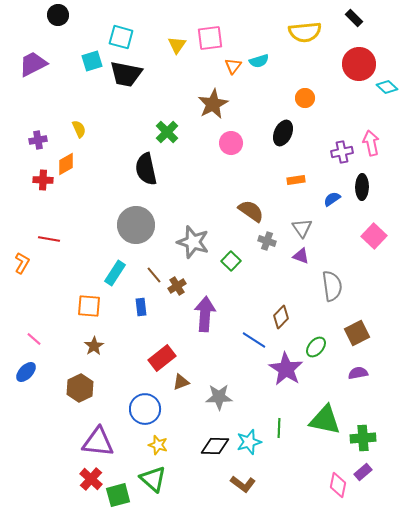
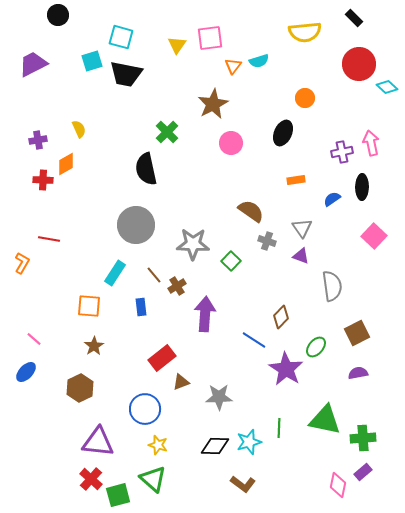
gray star at (193, 242): moved 2 px down; rotated 16 degrees counterclockwise
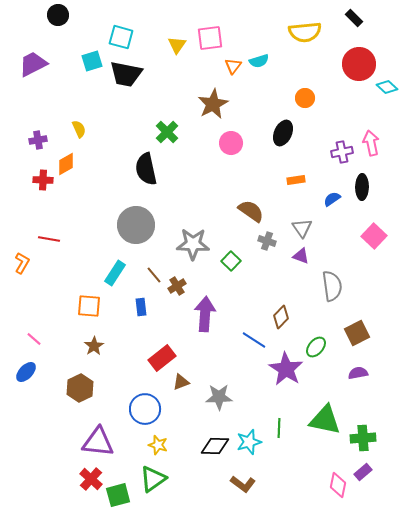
green triangle at (153, 479): rotated 44 degrees clockwise
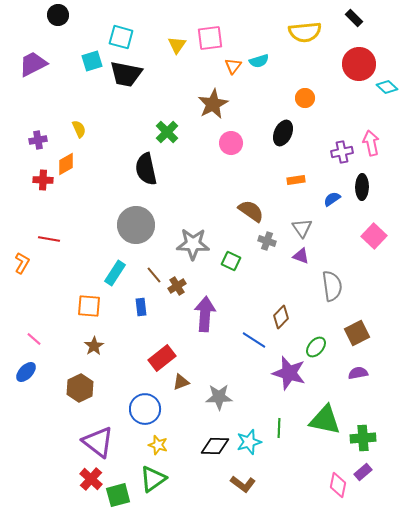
green square at (231, 261): rotated 18 degrees counterclockwise
purple star at (286, 369): moved 3 px right, 4 px down; rotated 16 degrees counterclockwise
purple triangle at (98, 442): rotated 32 degrees clockwise
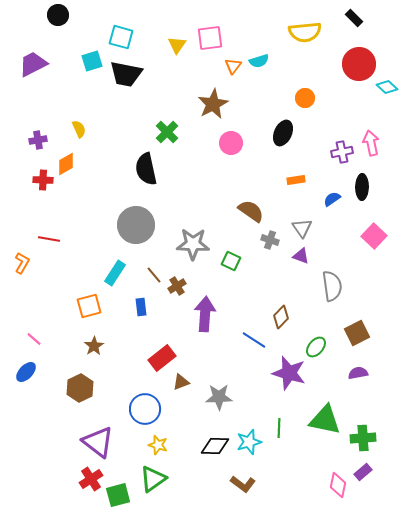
gray cross at (267, 241): moved 3 px right, 1 px up
orange square at (89, 306): rotated 20 degrees counterclockwise
red cross at (91, 479): rotated 15 degrees clockwise
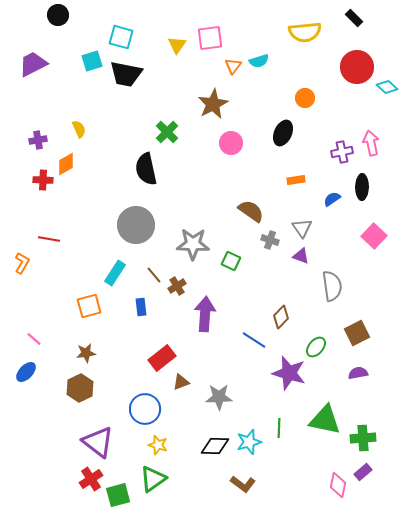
red circle at (359, 64): moved 2 px left, 3 px down
brown star at (94, 346): moved 8 px left, 7 px down; rotated 24 degrees clockwise
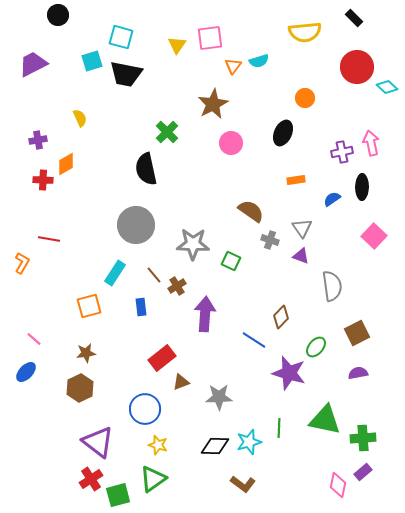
yellow semicircle at (79, 129): moved 1 px right, 11 px up
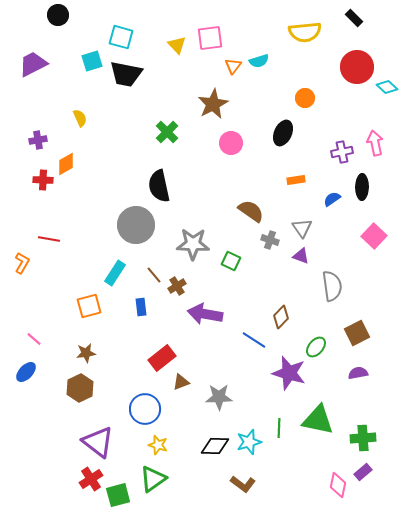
yellow triangle at (177, 45): rotated 18 degrees counterclockwise
pink arrow at (371, 143): moved 4 px right
black semicircle at (146, 169): moved 13 px right, 17 px down
purple arrow at (205, 314): rotated 84 degrees counterclockwise
green triangle at (325, 420): moved 7 px left
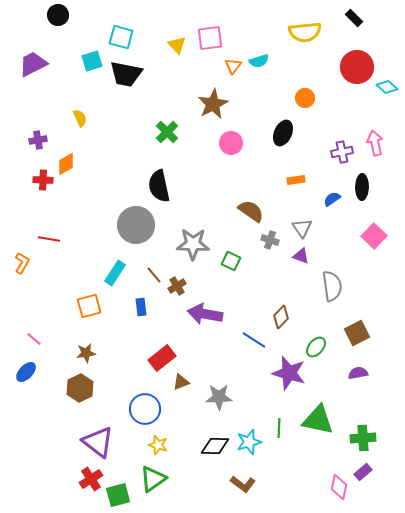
pink diamond at (338, 485): moved 1 px right, 2 px down
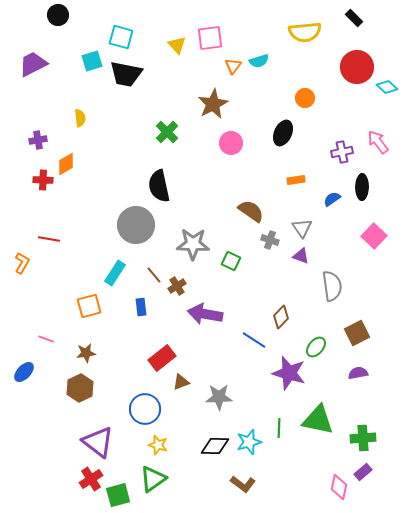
yellow semicircle at (80, 118): rotated 18 degrees clockwise
pink arrow at (375, 143): moved 3 px right, 1 px up; rotated 25 degrees counterclockwise
pink line at (34, 339): moved 12 px right; rotated 21 degrees counterclockwise
blue ellipse at (26, 372): moved 2 px left
